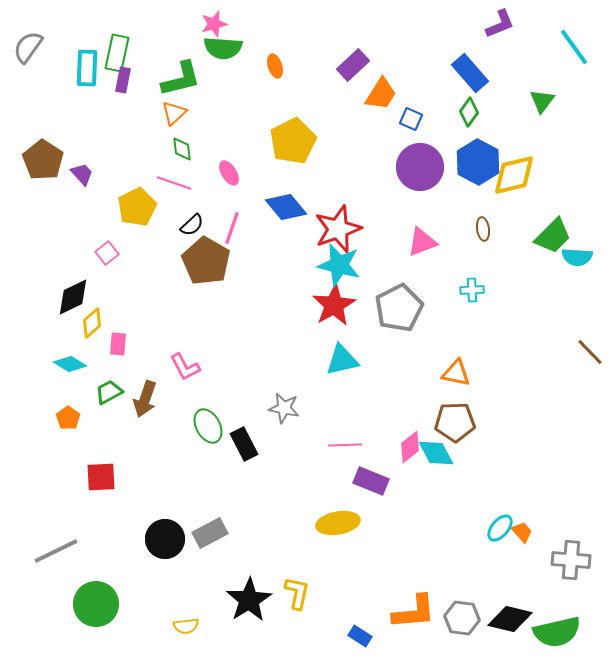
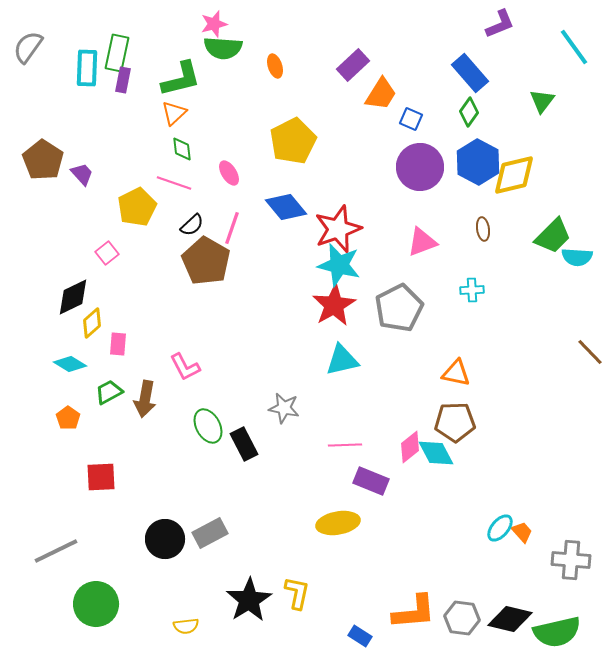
brown arrow at (145, 399): rotated 9 degrees counterclockwise
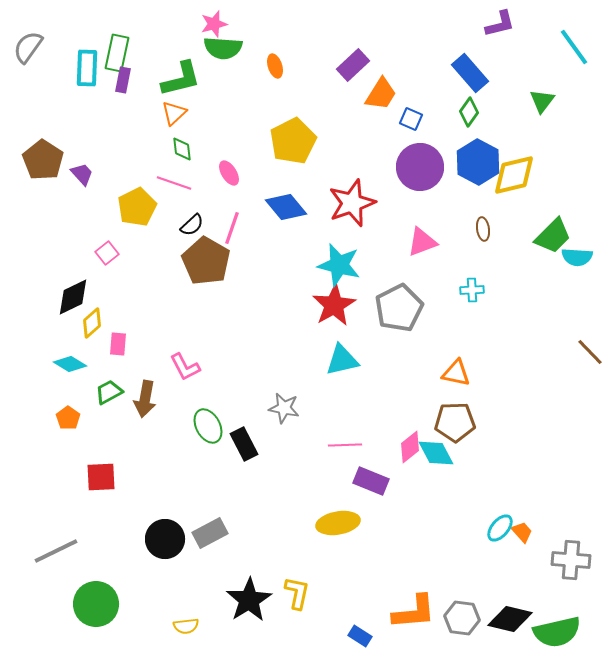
purple L-shape at (500, 24): rotated 8 degrees clockwise
red star at (338, 229): moved 14 px right, 26 px up
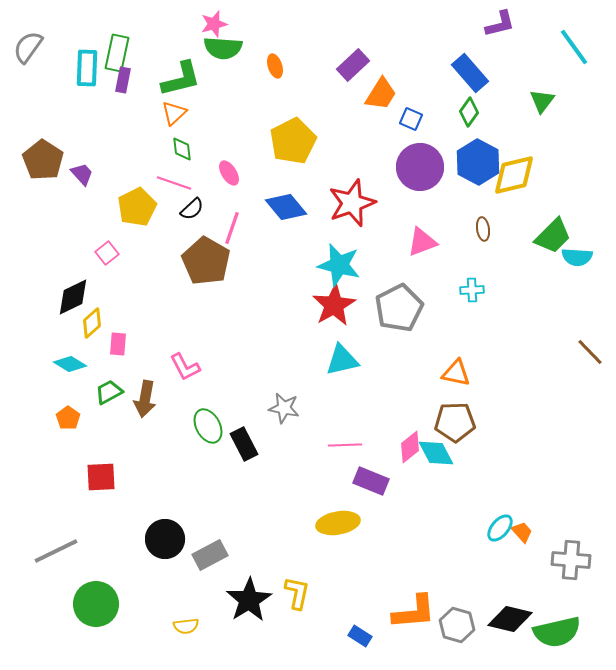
black semicircle at (192, 225): moved 16 px up
gray rectangle at (210, 533): moved 22 px down
gray hexagon at (462, 618): moved 5 px left, 7 px down; rotated 8 degrees clockwise
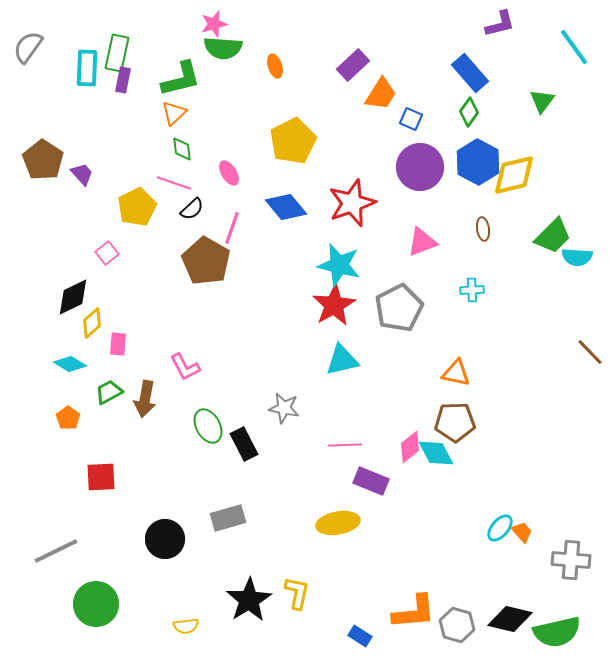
gray rectangle at (210, 555): moved 18 px right, 37 px up; rotated 12 degrees clockwise
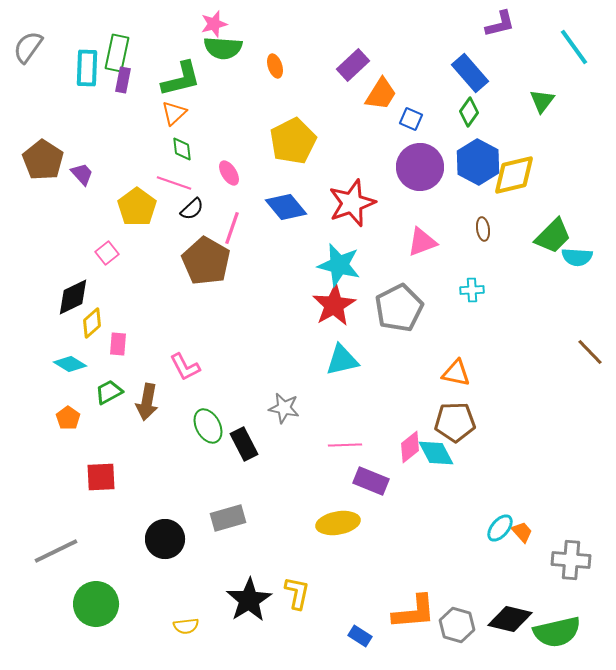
yellow pentagon at (137, 207): rotated 9 degrees counterclockwise
brown arrow at (145, 399): moved 2 px right, 3 px down
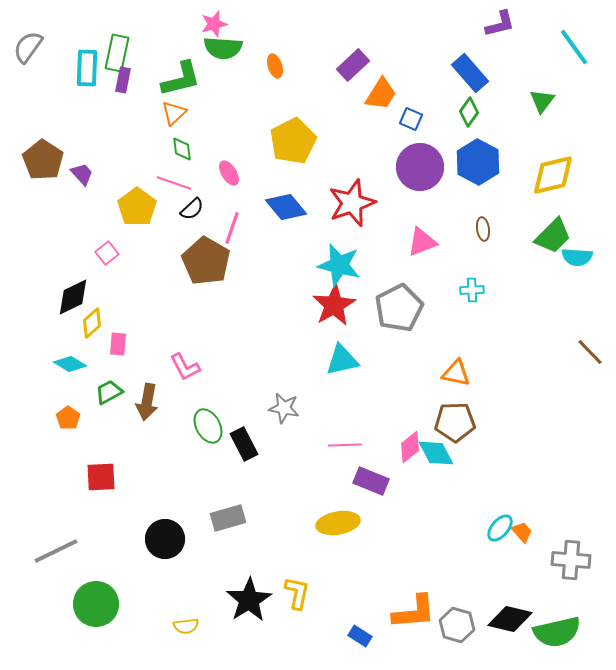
yellow diamond at (514, 175): moved 39 px right
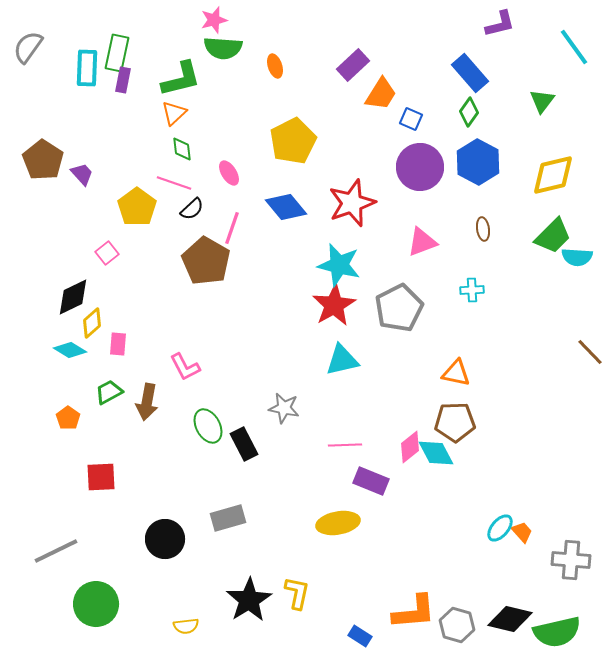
pink star at (214, 24): moved 4 px up
cyan diamond at (70, 364): moved 14 px up
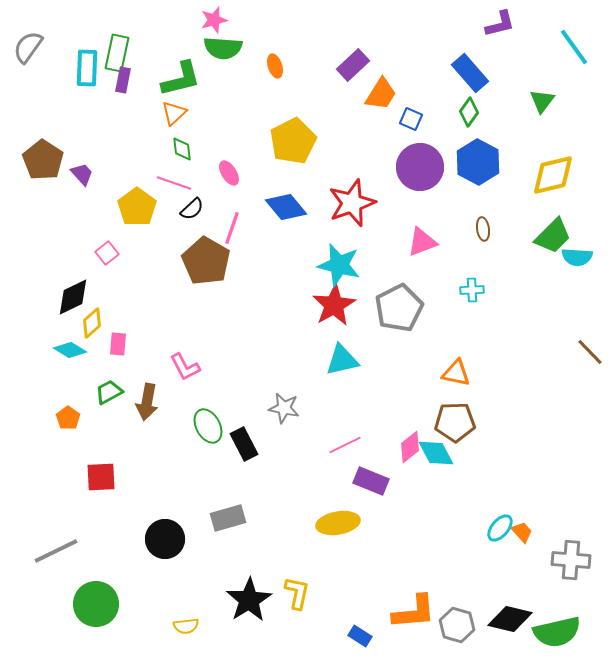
pink line at (345, 445): rotated 24 degrees counterclockwise
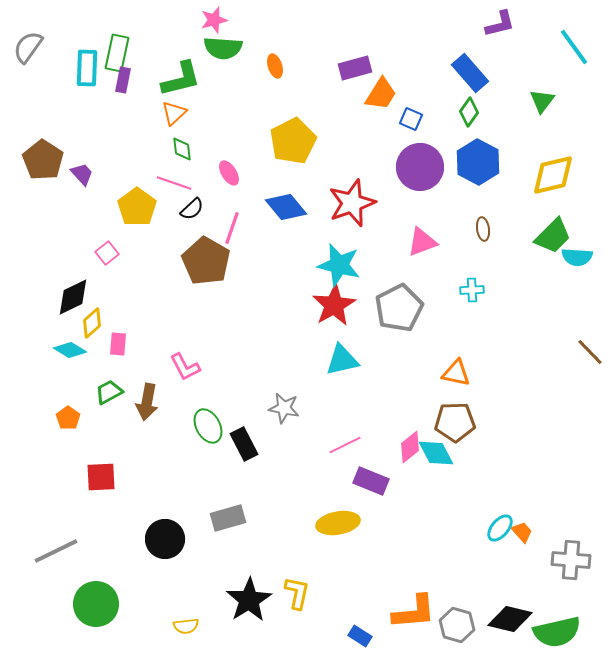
purple rectangle at (353, 65): moved 2 px right, 3 px down; rotated 28 degrees clockwise
